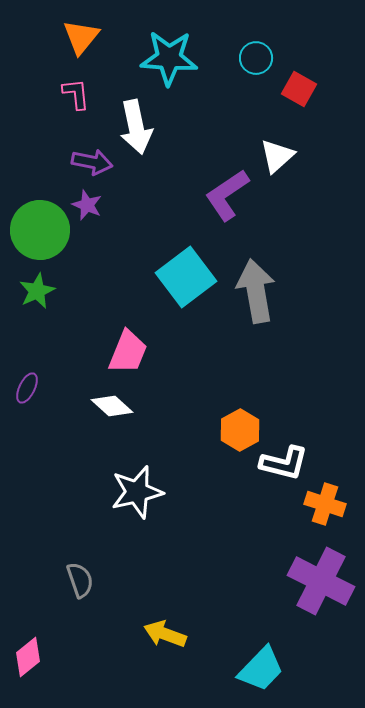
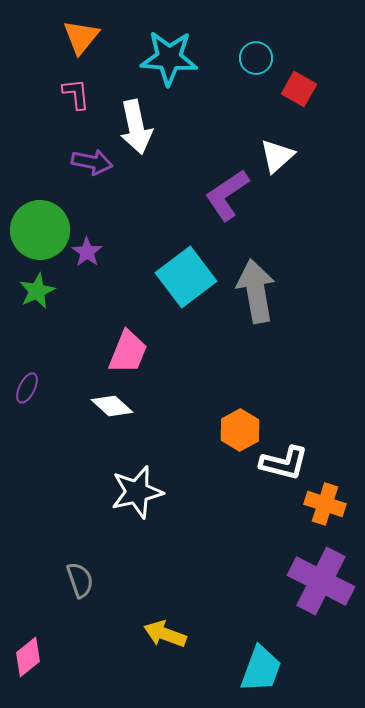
purple star: moved 47 px down; rotated 12 degrees clockwise
cyan trapezoid: rotated 24 degrees counterclockwise
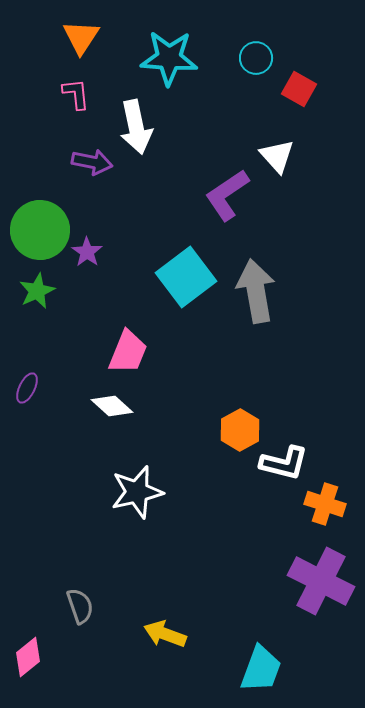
orange triangle: rotated 6 degrees counterclockwise
white triangle: rotated 30 degrees counterclockwise
gray semicircle: moved 26 px down
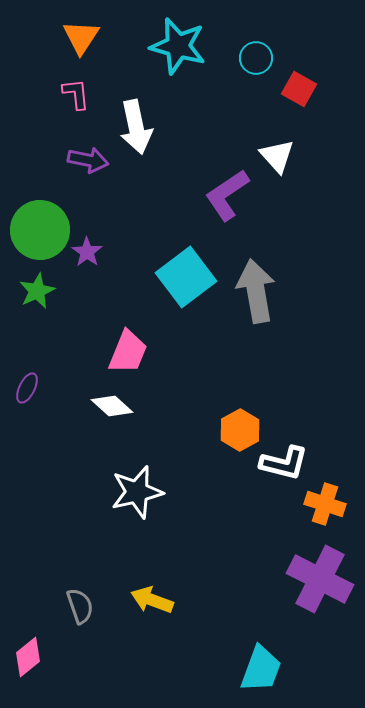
cyan star: moved 9 px right, 12 px up; rotated 12 degrees clockwise
purple arrow: moved 4 px left, 2 px up
purple cross: moved 1 px left, 2 px up
yellow arrow: moved 13 px left, 34 px up
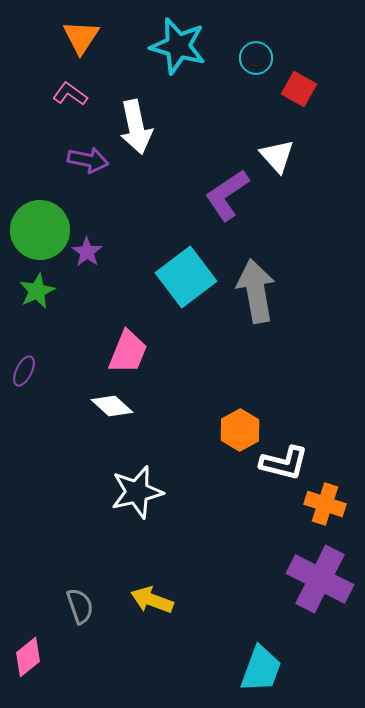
pink L-shape: moved 6 px left; rotated 48 degrees counterclockwise
purple ellipse: moved 3 px left, 17 px up
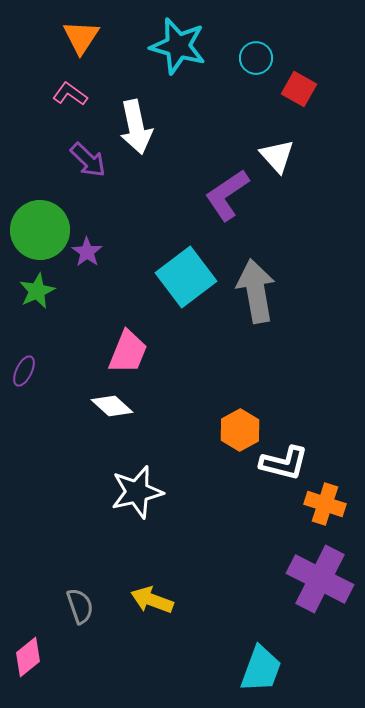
purple arrow: rotated 33 degrees clockwise
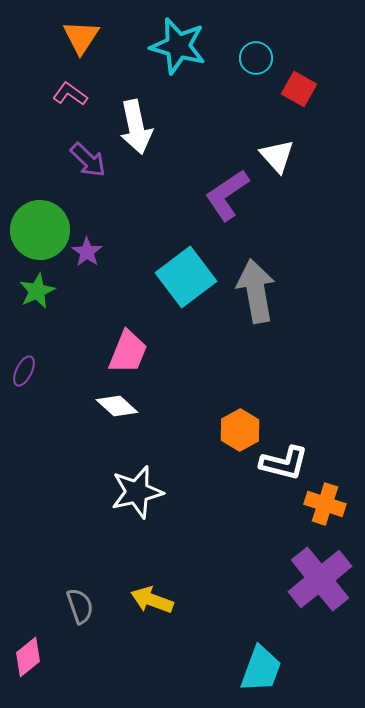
white diamond: moved 5 px right
purple cross: rotated 24 degrees clockwise
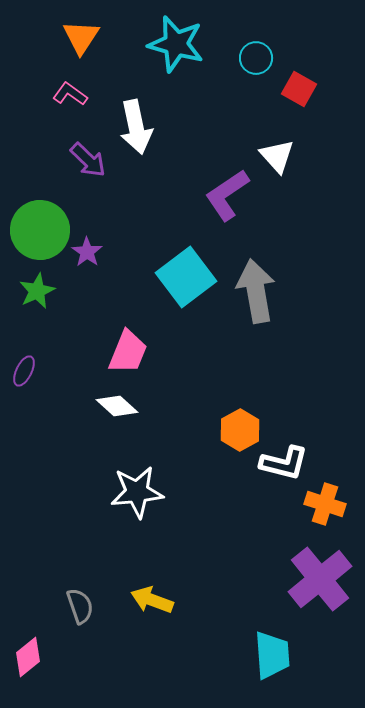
cyan star: moved 2 px left, 2 px up
white star: rotated 8 degrees clockwise
cyan trapezoid: moved 11 px right, 14 px up; rotated 24 degrees counterclockwise
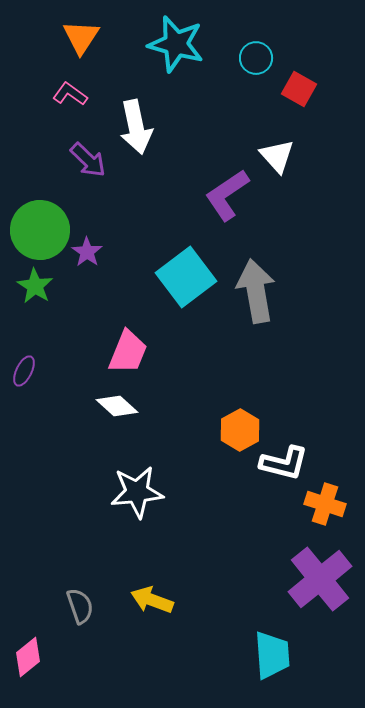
green star: moved 2 px left, 5 px up; rotated 15 degrees counterclockwise
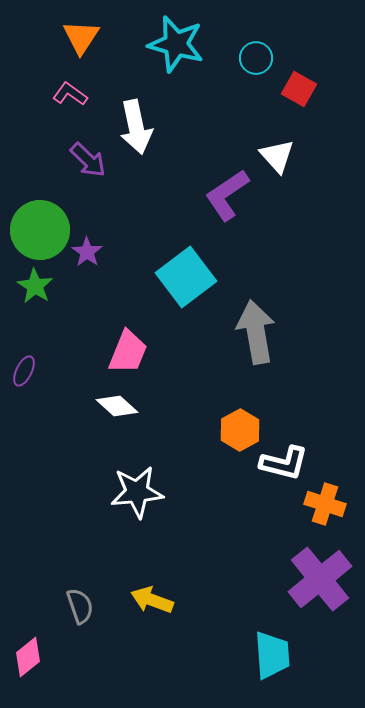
gray arrow: moved 41 px down
